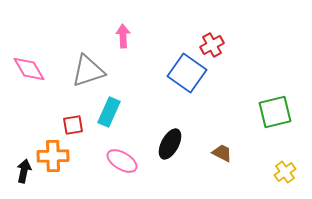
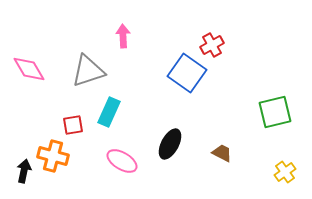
orange cross: rotated 16 degrees clockwise
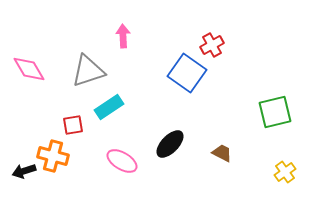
cyan rectangle: moved 5 px up; rotated 32 degrees clockwise
black ellipse: rotated 16 degrees clockwise
black arrow: rotated 120 degrees counterclockwise
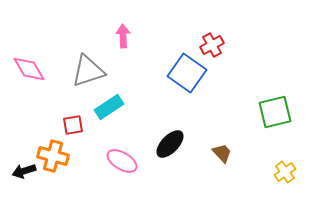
brown trapezoid: rotated 20 degrees clockwise
